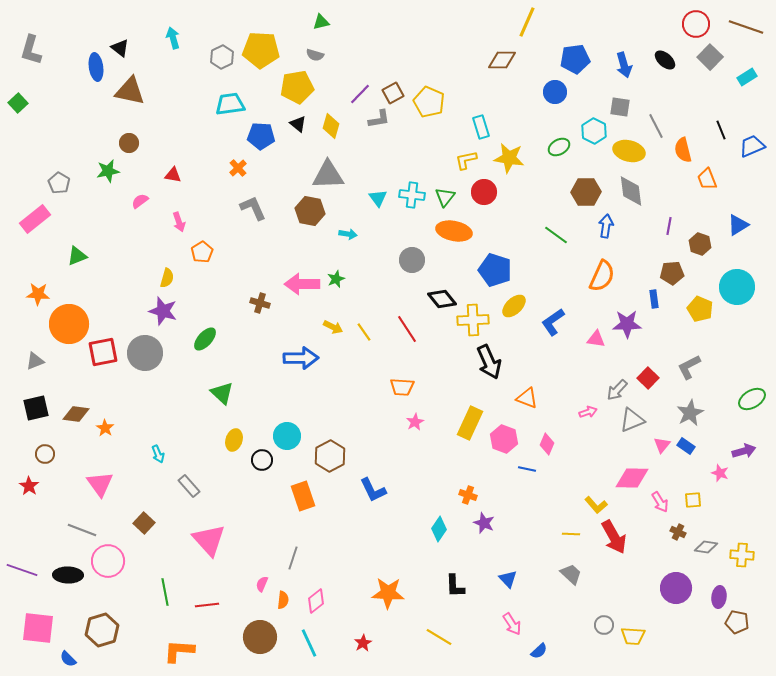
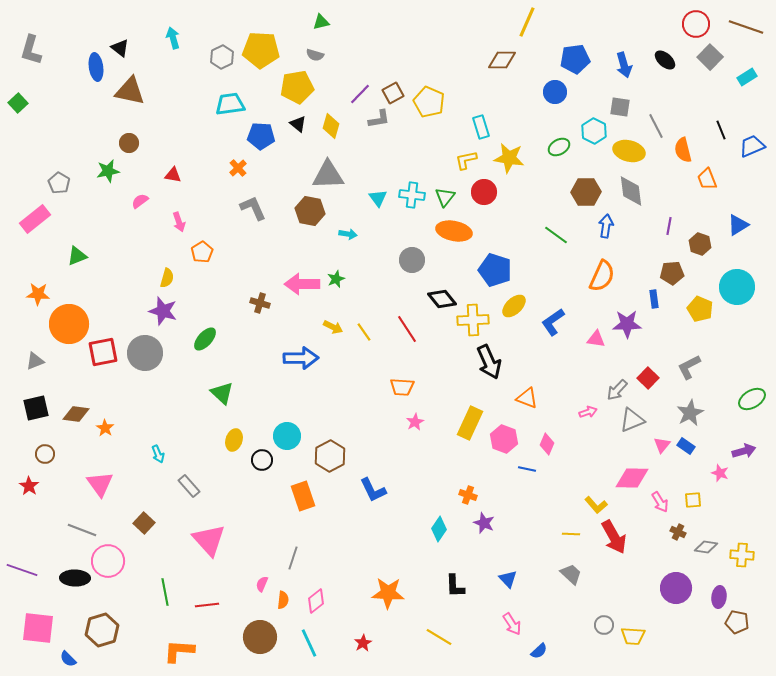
black ellipse at (68, 575): moved 7 px right, 3 px down
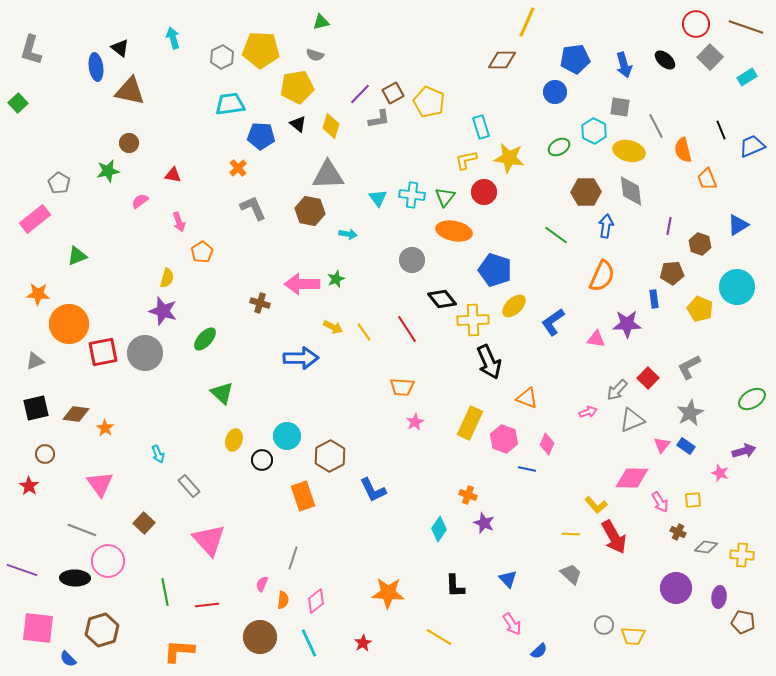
brown pentagon at (737, 622): moved 6 px right
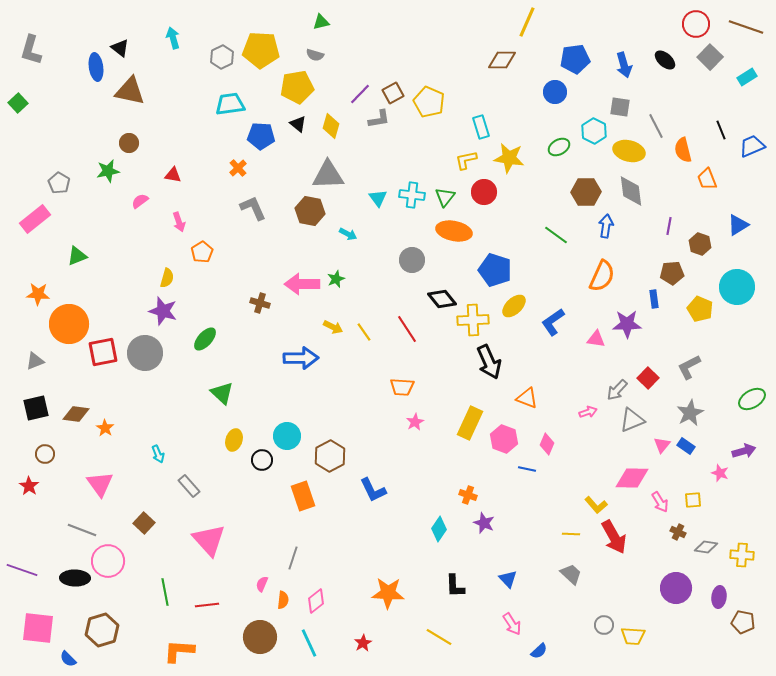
cyan arrow at (348, 234): rotated 18 degrees clockwise
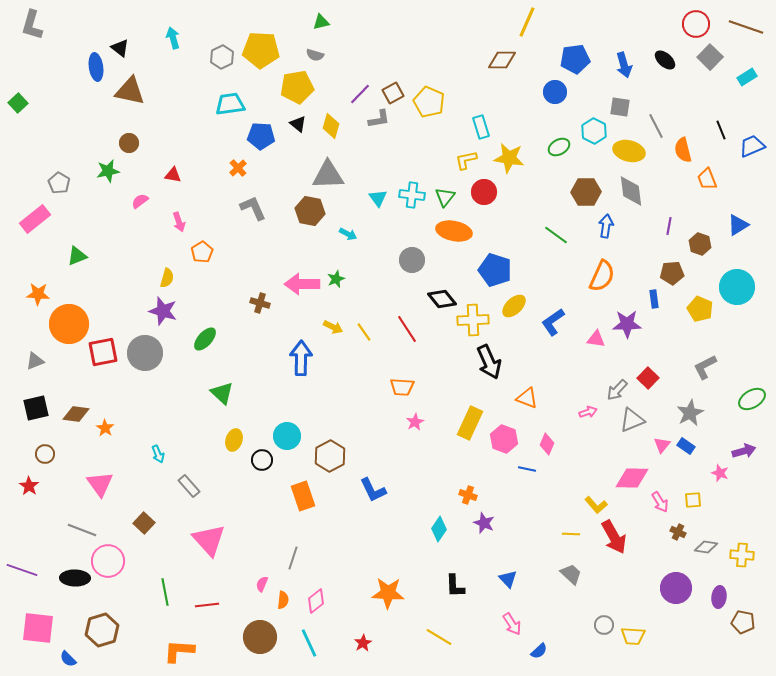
gray L-shape at (31, 50): moved 1 px right, 25 px up
blue arrow at (301, 358): rotated 88 degrees counterclockwise
gray L-shape at (689, 367): moved 16 px right
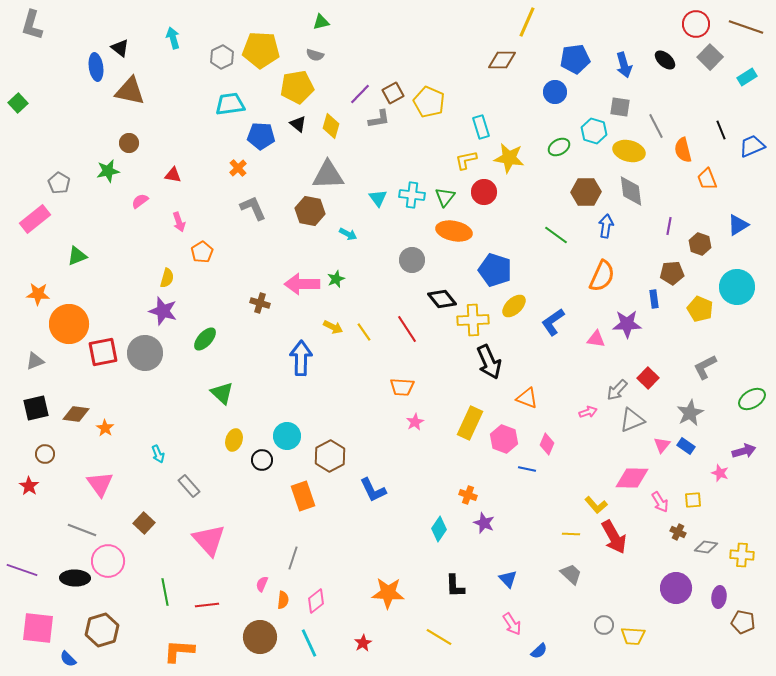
cyan hexagon at (594, 131): rotated 10 degrees counterclockwise
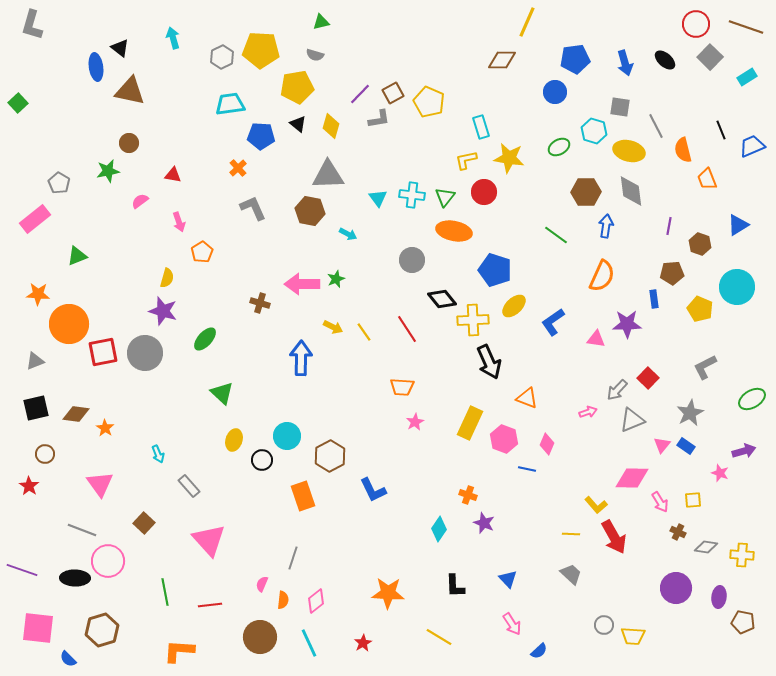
blue arrow at (624, 65): moved 1 px right, 2 px up
red line at (207, 605): moved 3 px right
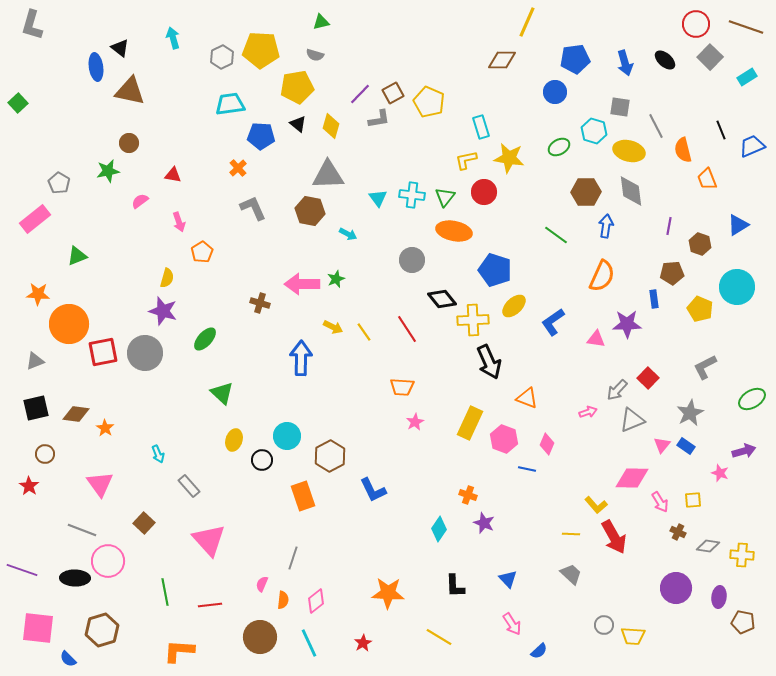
gray diamond at (706, 547): moved 2 px right, 1 px up
